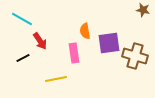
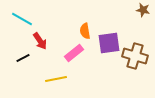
pink rectangle: rotated 60 degrees clockwise
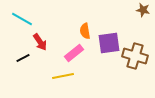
red arrow: moved 1 px down
yellow line: moved 7 px right, 3 px up
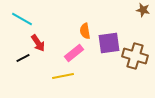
red arrow: moved 2 px left, 1 px down
